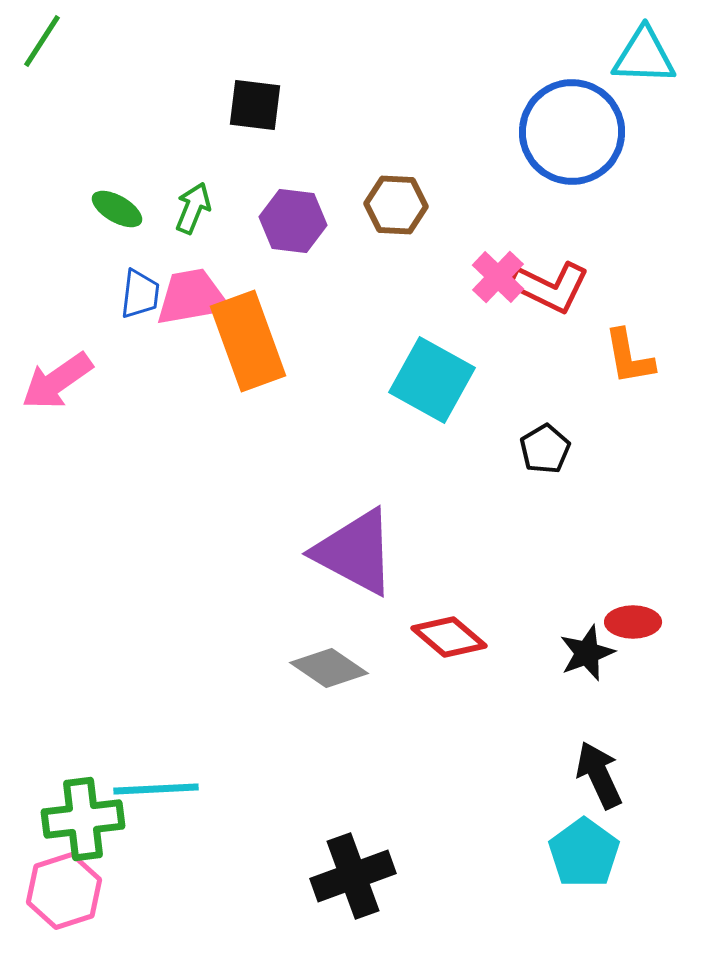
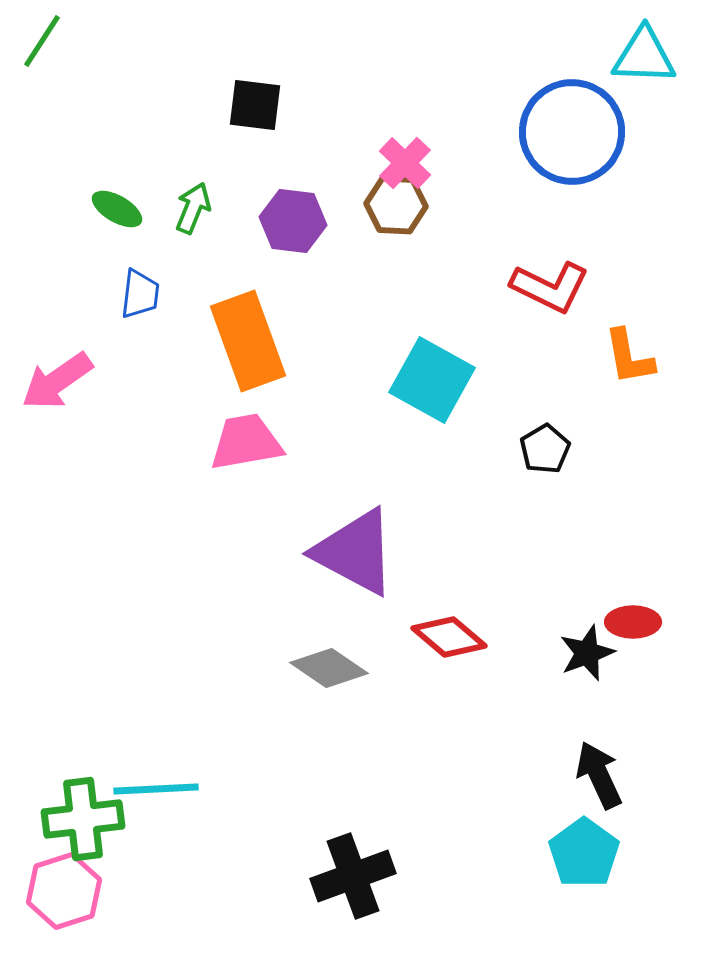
pink cross: moved 93 px left, 114 px up
pink trapezoid: moved 54 px right, 145 px down
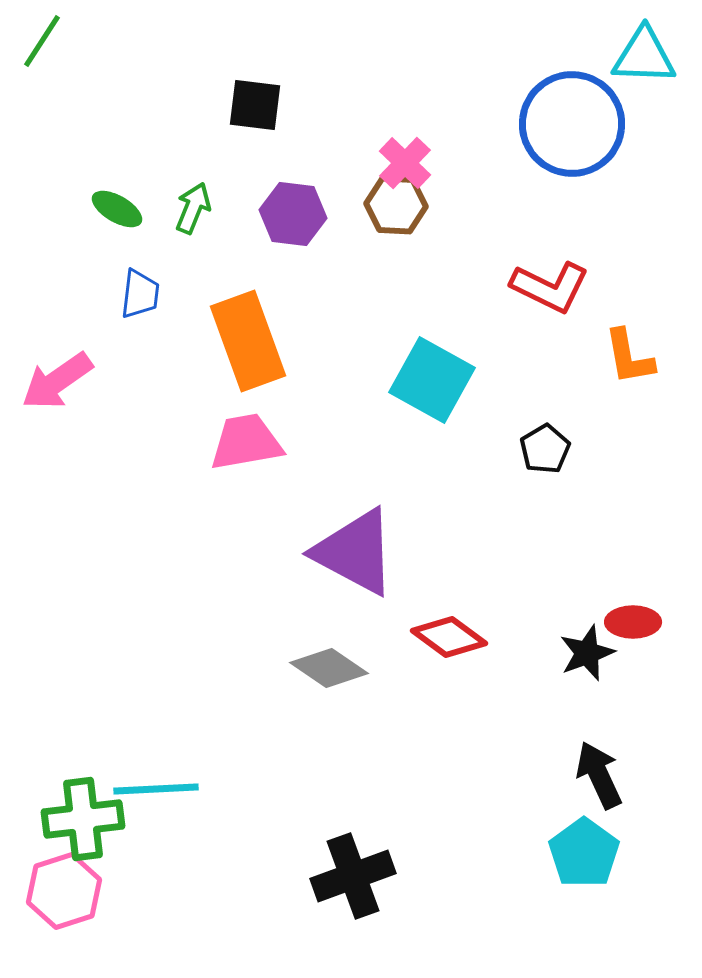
blue circle: moved 8 px up
purple hexagon: moved 7 px up
red diamond: rotated 4 degrees counterclockwise
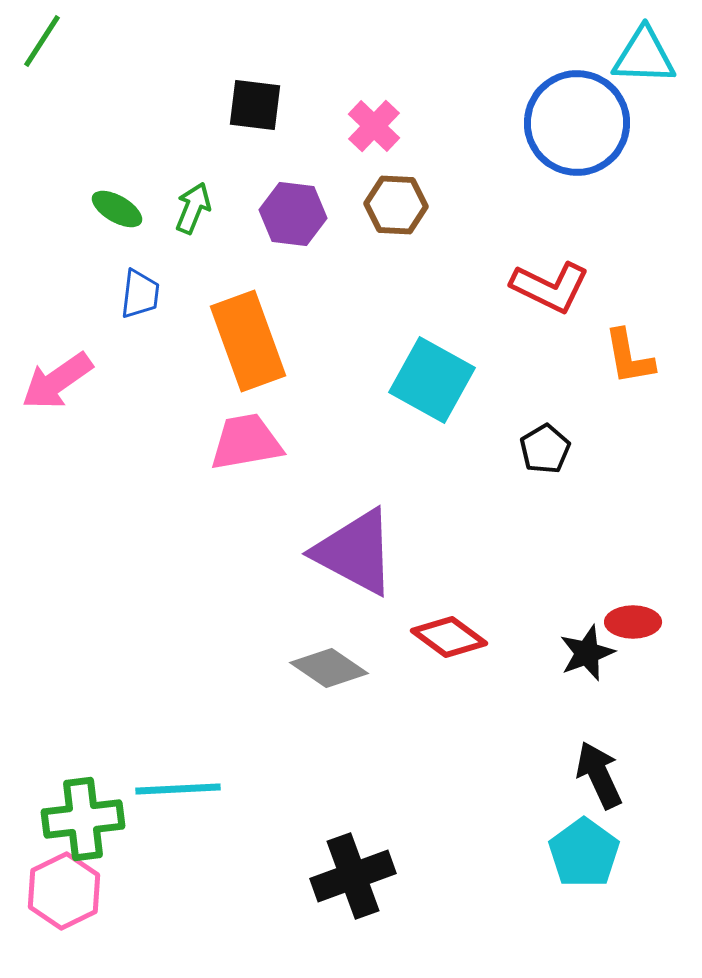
blue circle: moved 5 px right, 1 px up
pink cross: moved 31 px left, 37 px up
cyan line: moved 22 px right
pink hexagon: rotated 8 degrees counterclockwise
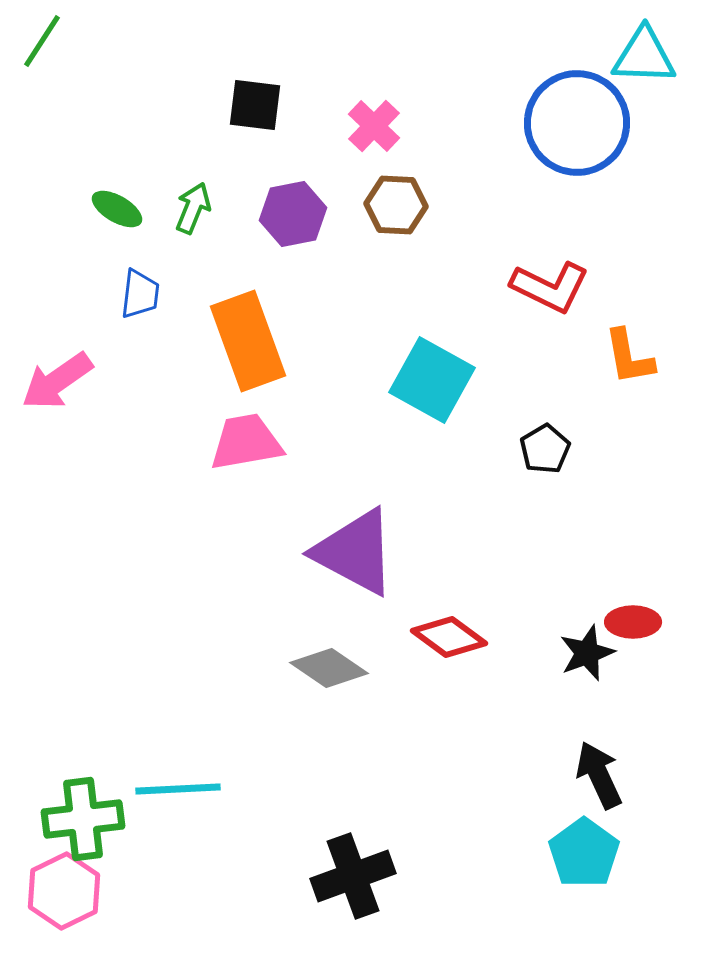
purple hexagon: rotated 18 degrees counterclockwise
